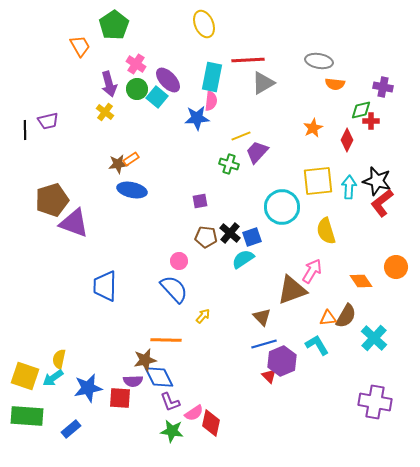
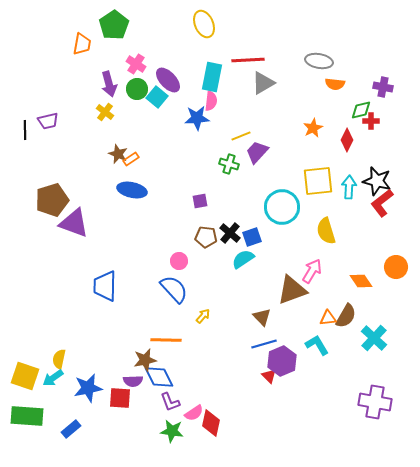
orange trapezoid at (80, 46): moved 2 px right, 2 px up; rotated 40 degrees clockwise
brown star at (118, 164): moved 10 px up; rotated 30 degrees clockwise
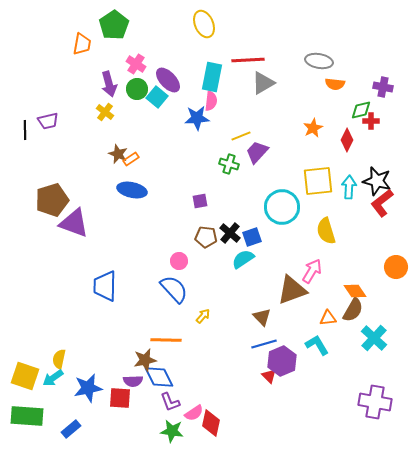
orange diamond at (361, 281): moved 6 px left, 10 px down
brown semicircle at (346, 316): moved 7 px right, 6 px up
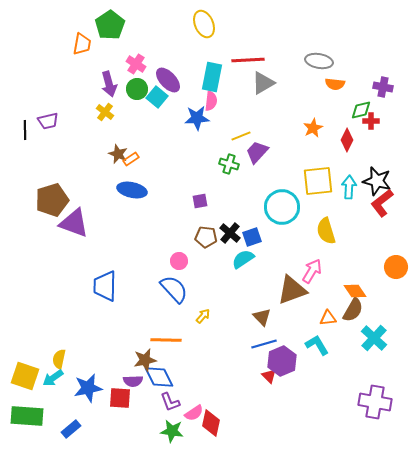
green pentagon at (114, 25): moved 4 px left
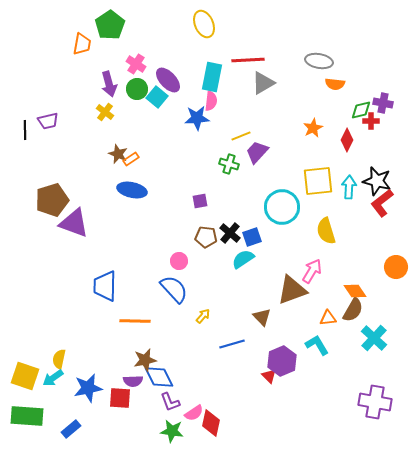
purple cross at (383, 87): moved 16 px down
orange line at (166, 340): moved 31 px left, 19 px up
blue line at (264, 344): moved 32 px left
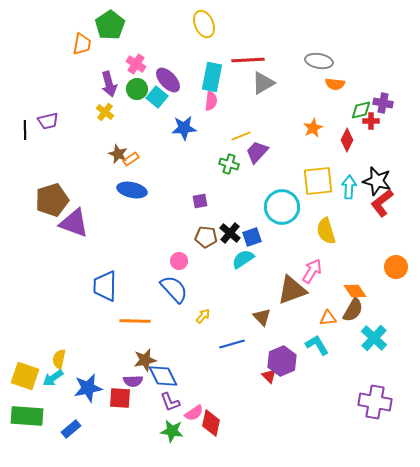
blue star at (197, 118): moved 13 px left, 10 px down
blue diamond at (159, 377): moved 4 px right, 1 px up
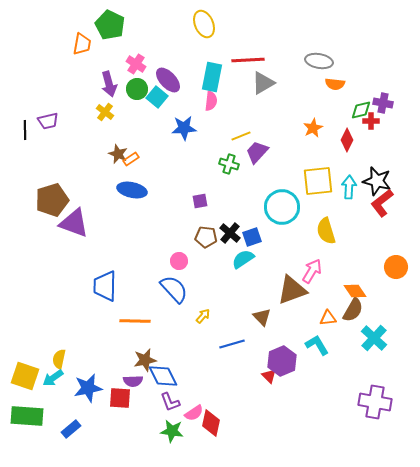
green pentagon at (110, 25): rotated 12 degrees counterclockwise
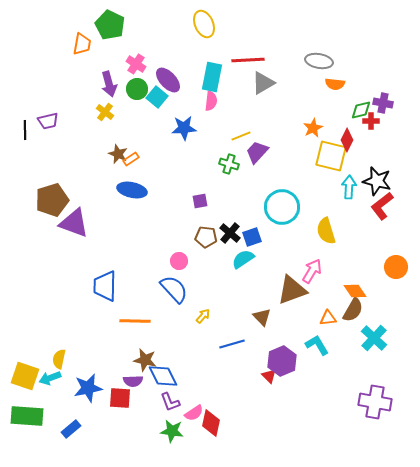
yellow square at (318, 181): moved 13 px right, 25 px up; rotated 20 degrees clockwise
red L-shape at (382, 203): moved 3 px down
brown star at (145, 360): rotated 25 degrees clockwise
cyan arrow at (53, 378): moved 3 px left; rotated 15 degrees clockwise
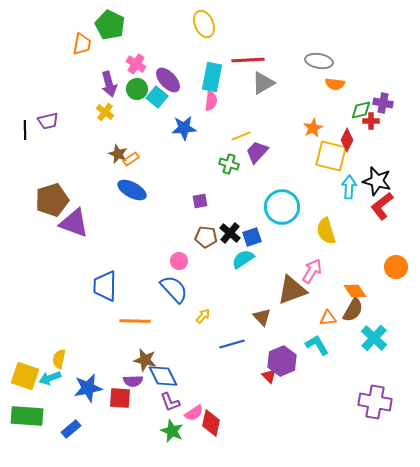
blue ellipse at (132, 190): rotated 16 degrees clockwise
green star at (172, 431): rotated 15 degrees clockwise
